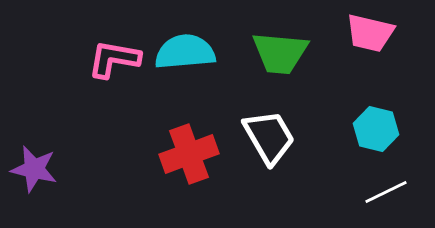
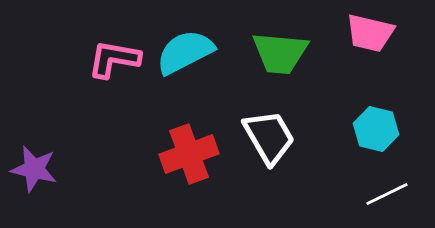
cyan semicircle: rotated 22 degrees counterclockwise
white line: moved 1 px right, 2 px down
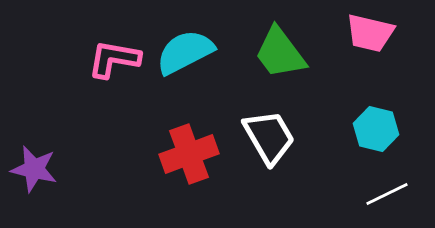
green trapezoid: rotated 48 degrees clockwise
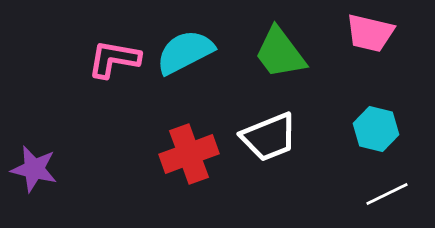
white trapezoid: rotated 98 degrees clockwise
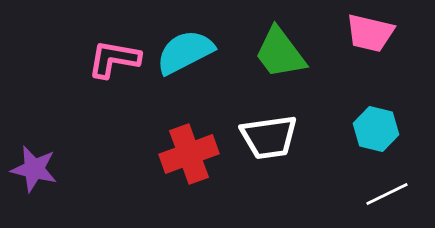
white trapezoid: rotated 14 degrees clockwise
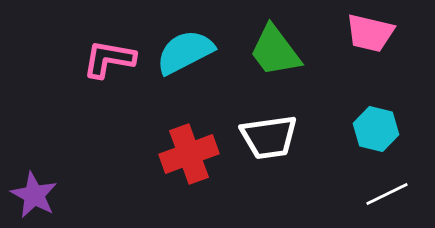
green trapezoid: moved 5 px left, 2 px up
pink L-shape: moved 5 px left
purple star: moved 26 px down; rotated 15 degrees clockwise
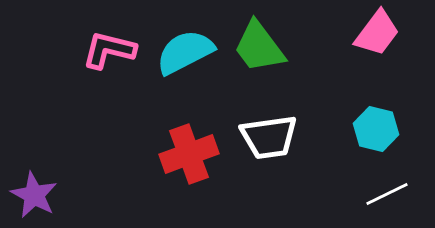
pink trapezoid: moved 7 px right; rotated 66 degrees counterclockwise
green trapezoid: moved 16 px left, 4 px up
pink L-shape: moved 9 px up; rotated 4 degrees clockwise
